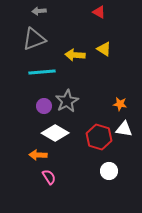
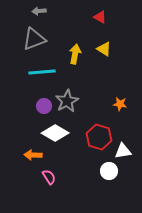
red triangle: moved 1 px right, 5 px down
yellow arrow: moved 1 px up; rotated 96 degrees clockwise
white triangle: moved 1 px left, 22 px down; rotated 18 degrees counterclockwise
orange arrow: moved 5 px left
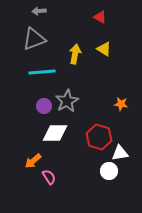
orange star: moved 1 px right
white diamond: rotated 32 degrees counterclockwise
white triangle: moved 3 px left, 2 px down
orange arrow: moved 6 px down; rotated 42 degrees counterclockwise
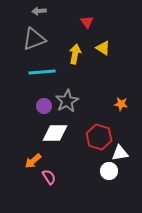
red triangle: moved 13 px left, 5 px down; rotated 24 degrees clockwise
yellow triangle: moved 1 px left, 1 px up
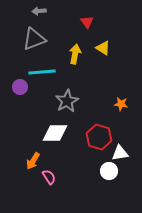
purple circle: moved 24 px left, 19 px up
orange arrow: rotated 18 degrees counterclockwise
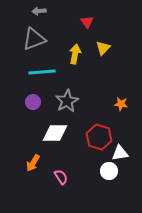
yellow triangle: rotated 42 degrees clockwise
purple circle: moved 13 px right, 15 px down
orange arrow: moved 2 px down
pink semicircle: moved 12 px right
